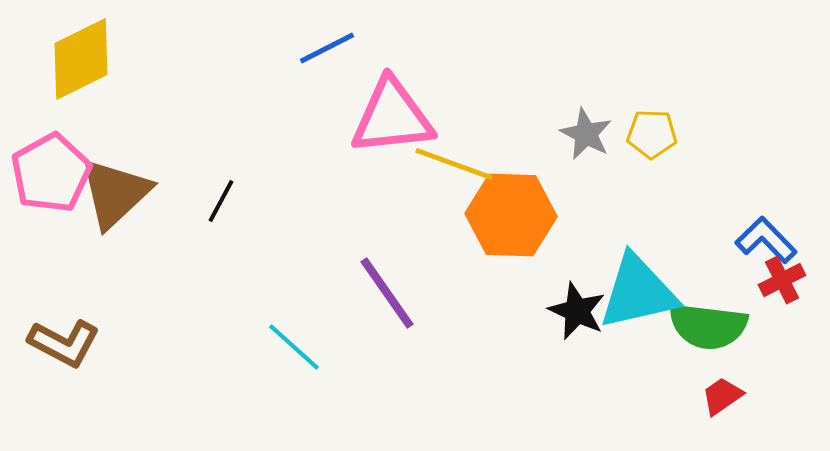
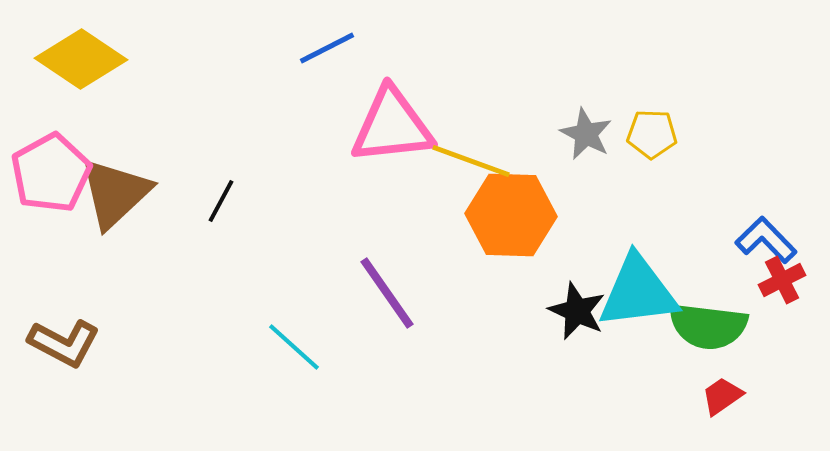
yellow diamond: rotated 60 degrees clockwise
pink triangle: moved 9 px down
yellow line: moved 17 px right, 3 px up
cyan triangle: rotated 6 degrees clockwise
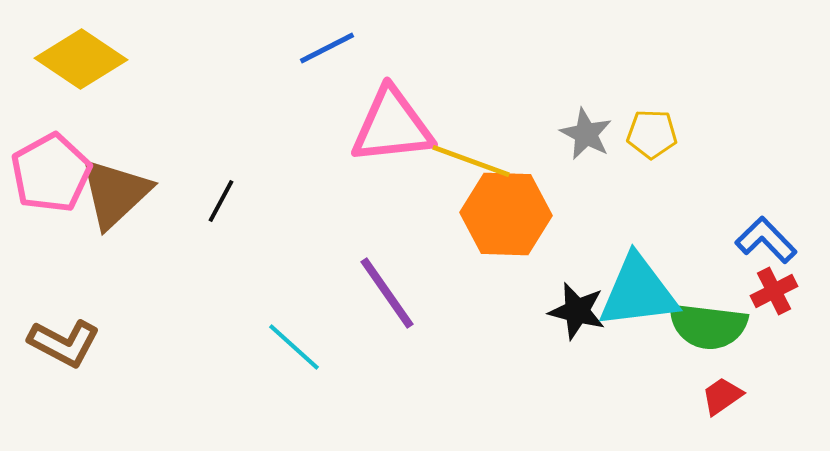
orange hexagon: moved 5 px left, 1 px up
red cross: moved 8 px left, 11 px down
black star: rotated 10 degrees counterclockwise
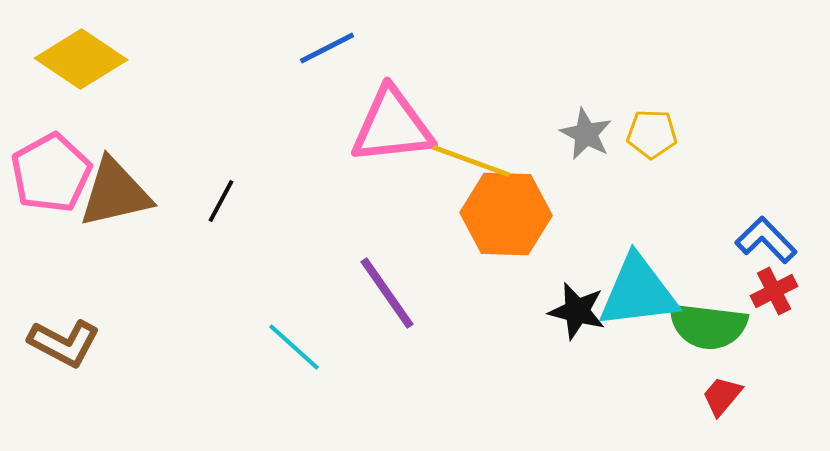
brown triangle: rotated 30 degrees clockwise
red trapezoid: rotated 15 degrees counterclockwise
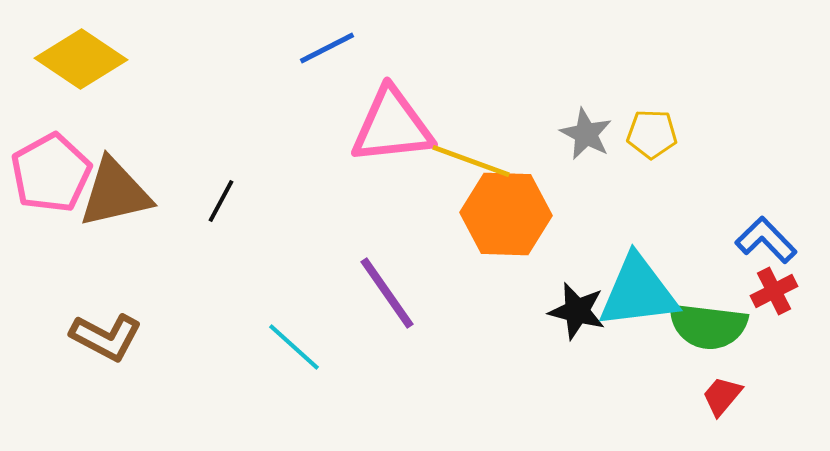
brown L-shape: moved 42 px right, 6 px up
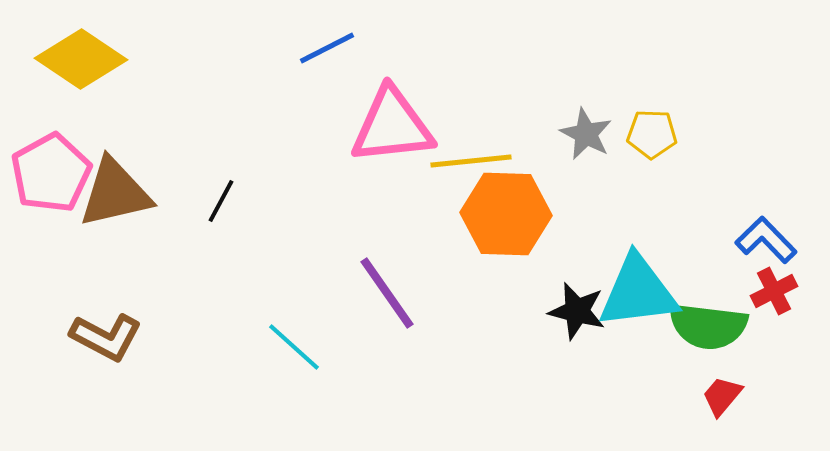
yellow line: rotated 26 degrees counterclockwise
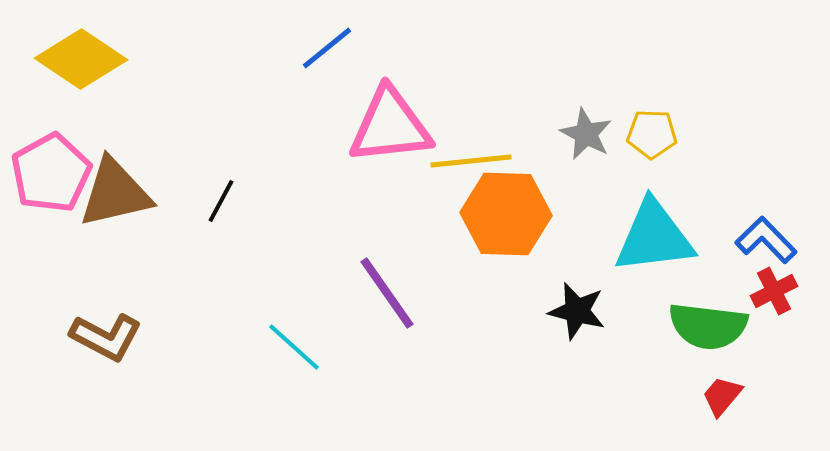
blue line: rotated 12 degrees counterclockwise
pink triangle: moved 2 px left
cyan triangle: moved 16 px right, 55 px up
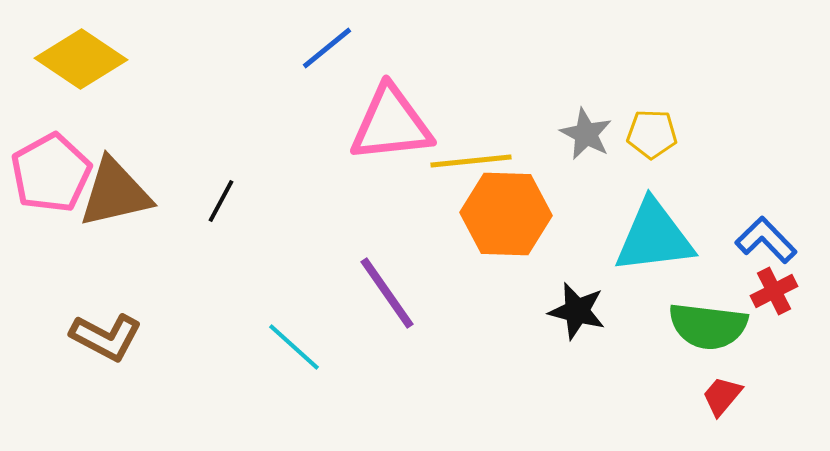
pink triangle: moved 1 px right, 2 px up
